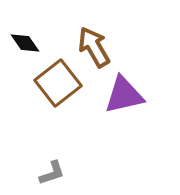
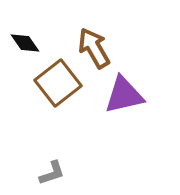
brown arrow: moved 1 px down
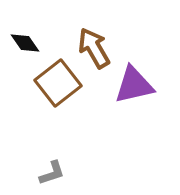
purple triangle: moved 10 px right, 10 px up
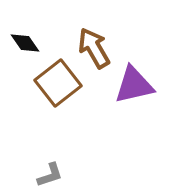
gray L-shape: moved 2 px left, 2 px down
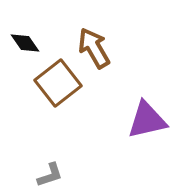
purple triangle: moved 13 px right, 35 px down
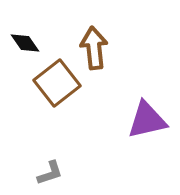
brown arrow: rotated 24 degrees clockwise
brown square: moved 1 px left
gray L-shape: moved 2 px up
